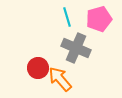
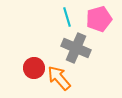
red circle: moved 4 px left
orange arrow: moved 1 px left, 1 px up
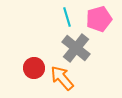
gray cross: rotated 16 degrees clockwise
orange arrow: moved 3 px right
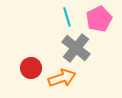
pink pentagon: rotated 10 degrees counterclockwise
red circle: moved 3 px left
orange arrow: rotated 112 degrees clockwise
